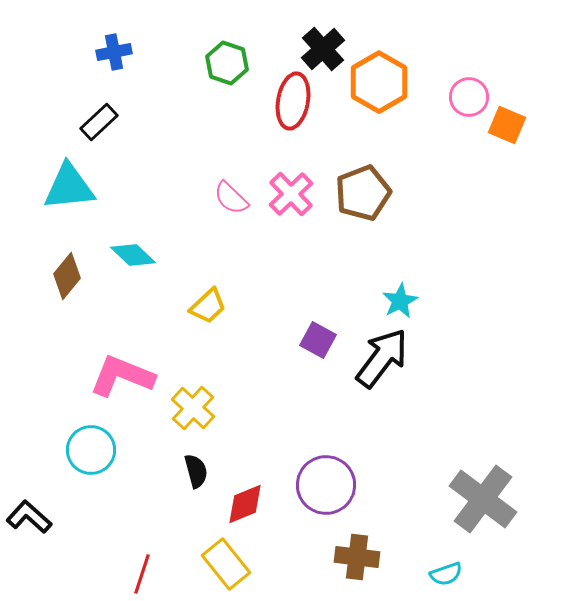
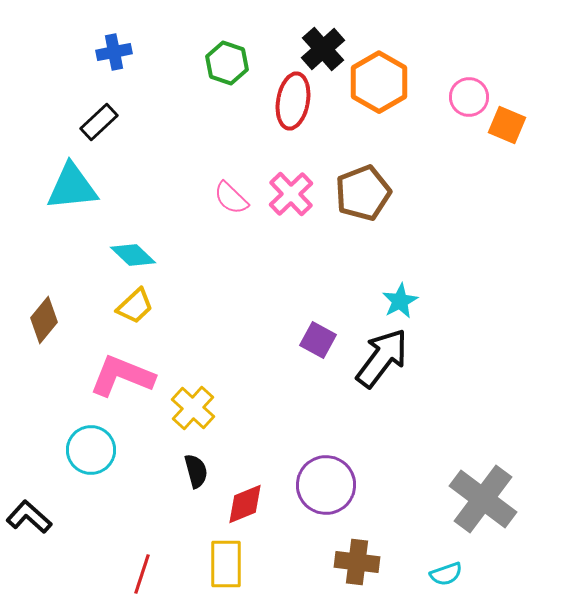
cyan triangle: moved 3 px right
brown diamond: moved 23 px left, 44 px down
yellow trapezoid: moved 73 px left
brown cross: moved 5 px down
yellow rectangle: rotated 39 degrees clockwise
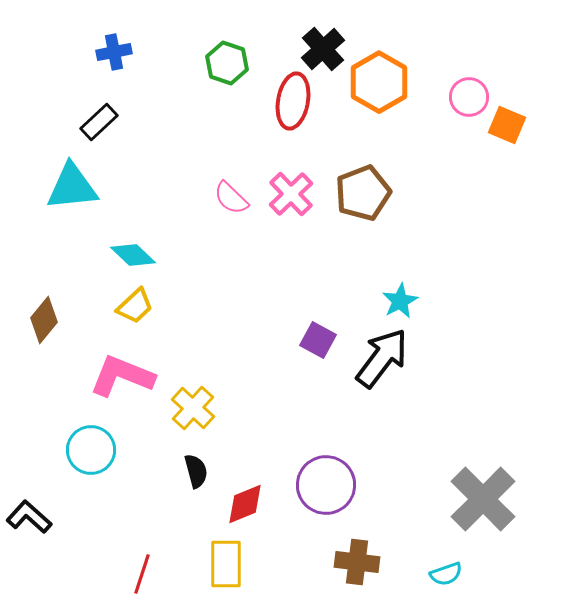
gray cross: rotated 8 degrees clockwise
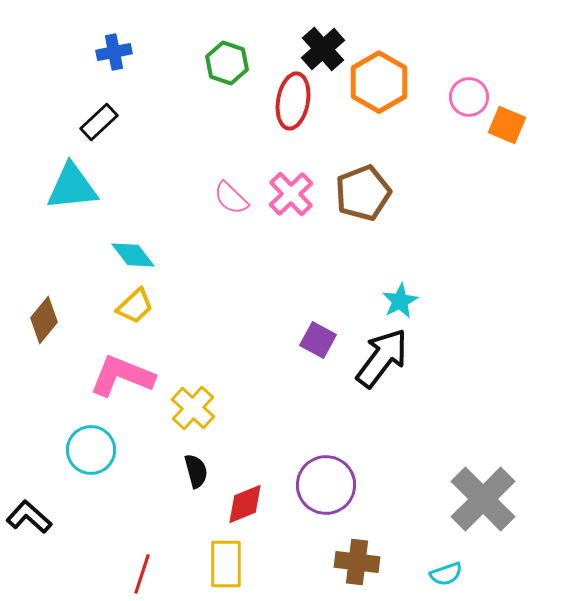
cyan diamond: rotated 9 degrees clockwise
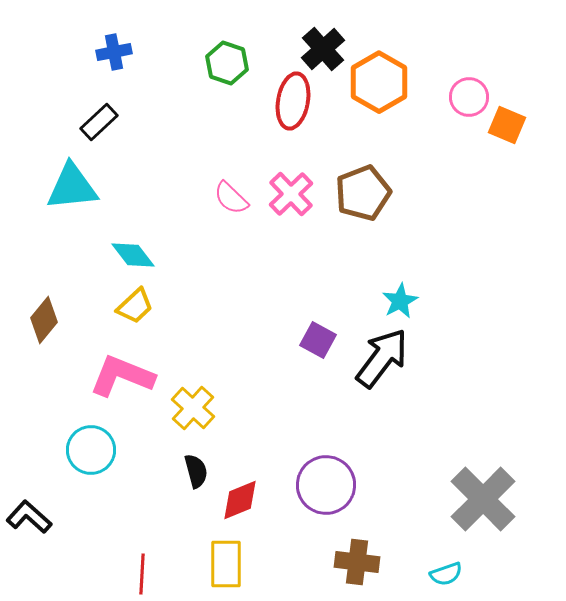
red diamond: moved 5 px left, 4 px up
red line: rotated 15 degrees counterclockwise
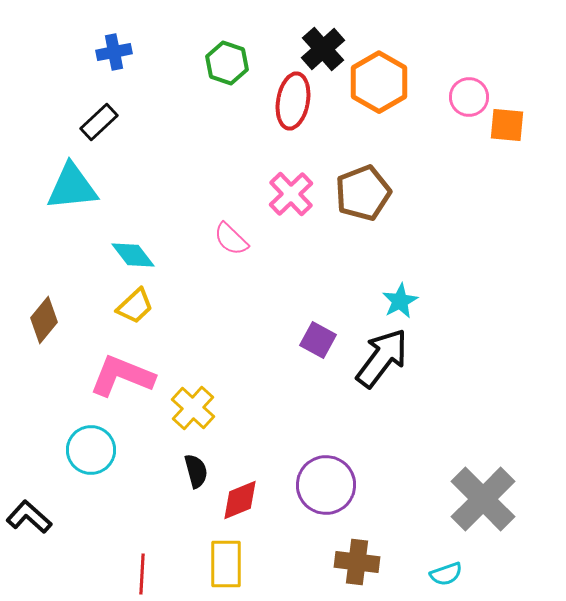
orange square: rotated 18 degrees counterclockwise
pink semicircle: moved 41 px down
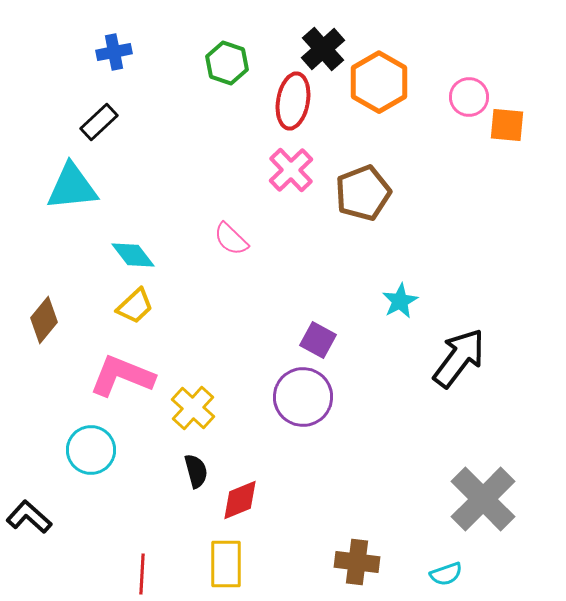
pink cross: moved 24 px up
black arrow: moved 77 px right
purple circle: moved 23 px left, 88 px up
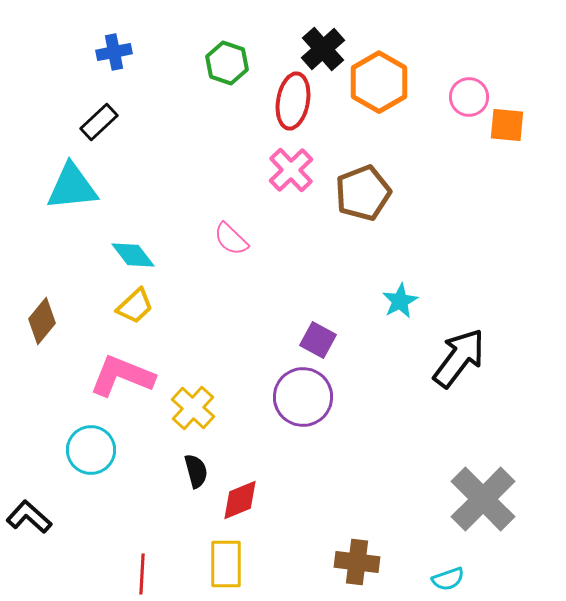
brown diamond: moved 2 px left, 1 px down
cyan semicircle: moved 2 px right, 5 px down
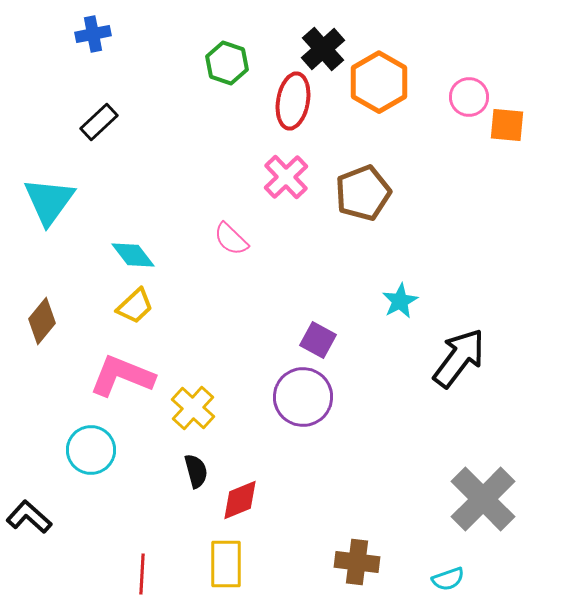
blue cross: moved 21 px left, 18 px up
pink cross: moved 5 px left, 7 px down
cyan triangle: moved 23 px left, 14 px down; rotated 48 degrees counterclockwise
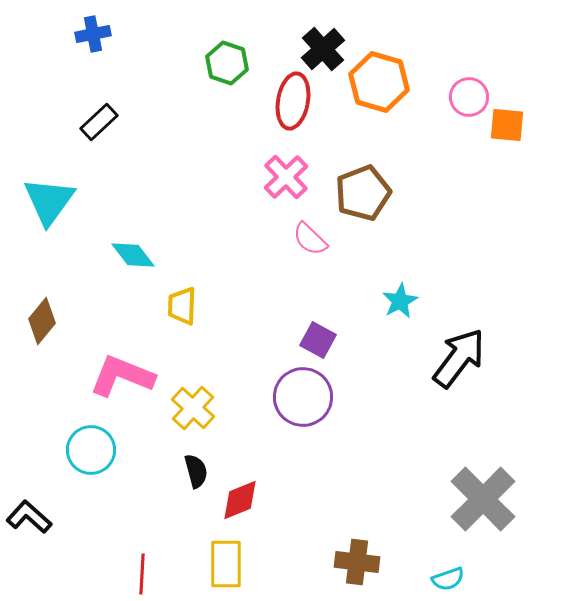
orange hexagon: rotated 14 degrees counterclockwise
pink semicircle: moved 79 px right
yellow trapezoid: moved 47 px right; rotated 135 degrees clockwise
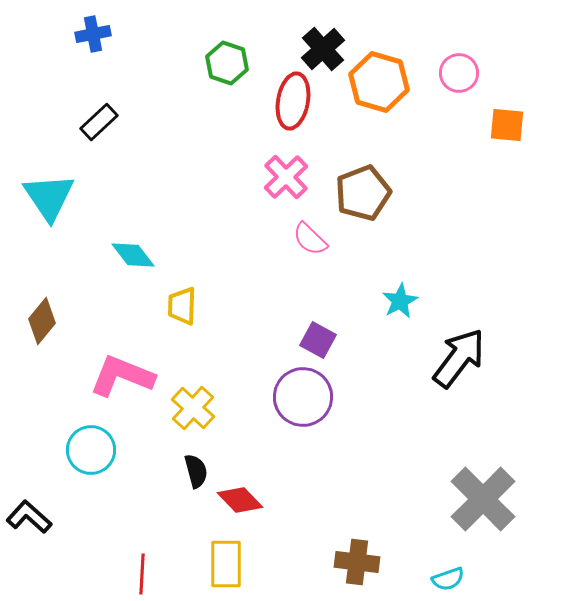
pink circle: moved 10 px left, 24 px up
cyan triangle: moved 4 px up; rotated 10 degrees counterclockwise
red diamond: rotated 69 degrees clockwise
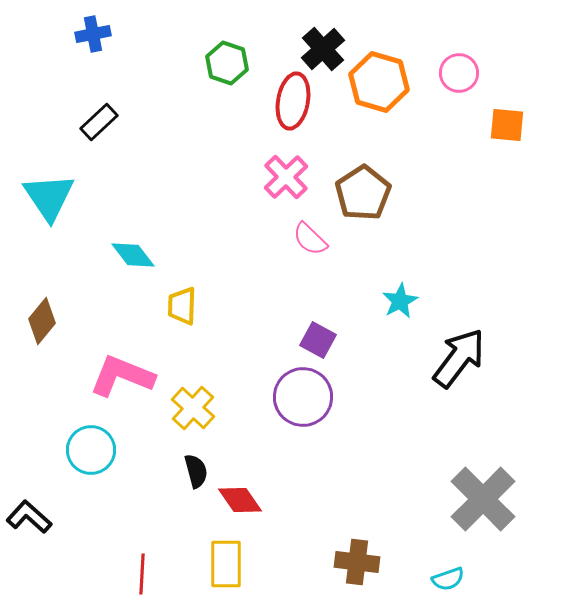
brown pentagon: rotated 12 degrees counterclockwise
red diamond: rotated 9 degrees clockwise
